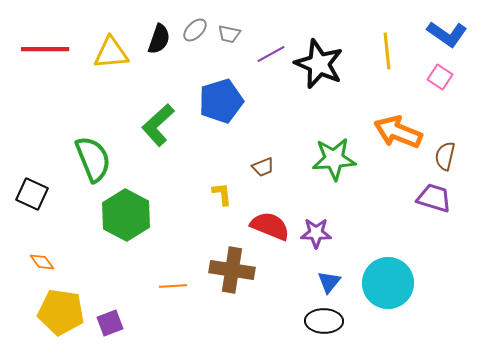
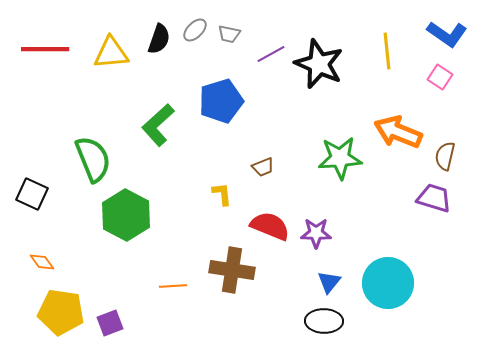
green star: moved 6 px right, 1 px up
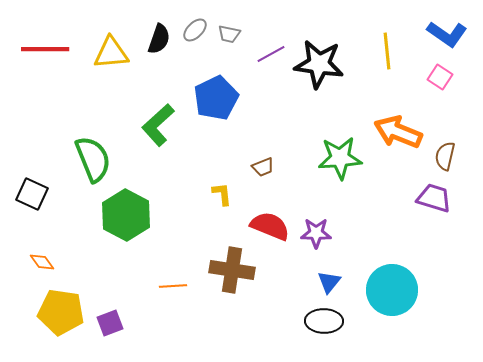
black star: rotated 15 degrees counterclockwise
blue pentagon: moved 5 px left, 3 px up; rotated 9 degrees counterclockwise
cyan circle: moved 4 px right, 7 px down
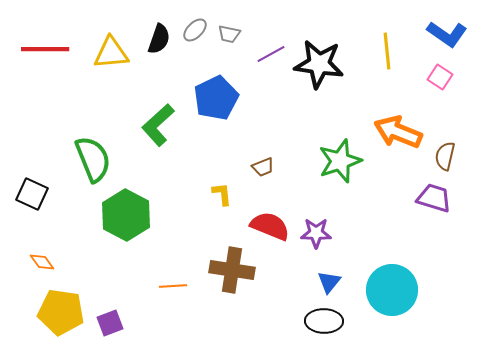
green star: moved 3 px down; rotated 15 degrees counterclockwise
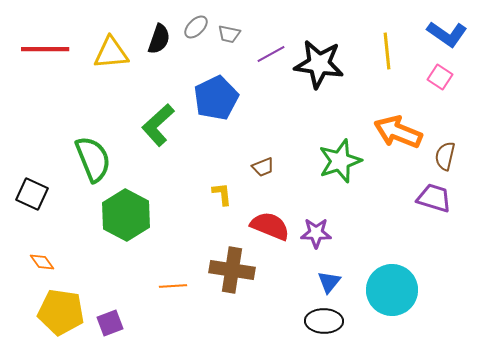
gray ellipse: moved 1 px right, 3 px up
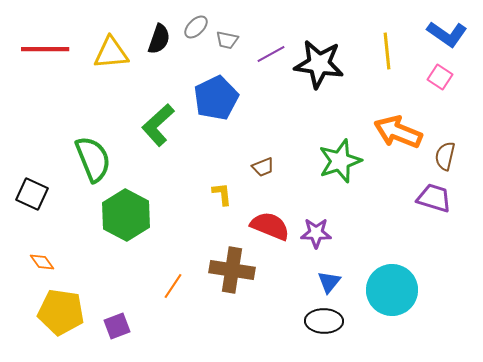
gray trapezoid: moved 2 px left, 6 px down
orange line: rotated 52 degrees counterclockwise
purple square: moved 7 px right, 3 px down
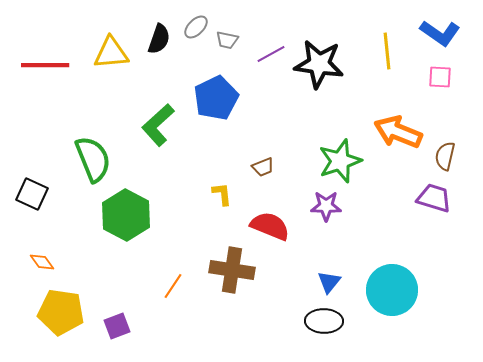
blue L-shape: moved 7 px left, 1 px up
red line: moved 16 px down
pink square: rotated 30 degrees counterclockwise
purple star: moved 10 px right, 27 px up
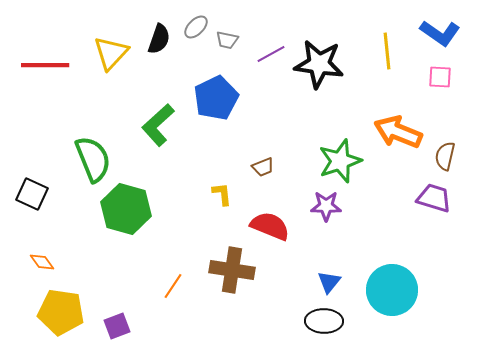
yellow triangle: rotated 42 degrees counterclockwise
green hexagon: moved 6 px up; rotated 12 degrees counterclockwise
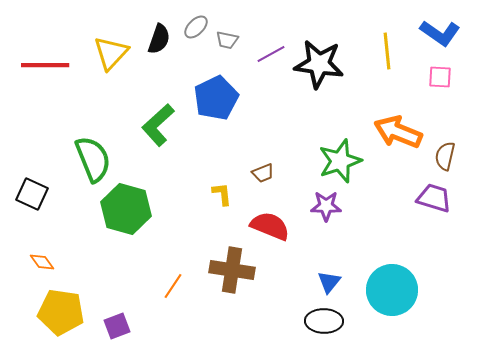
brown trapezoid: moved 6 px down
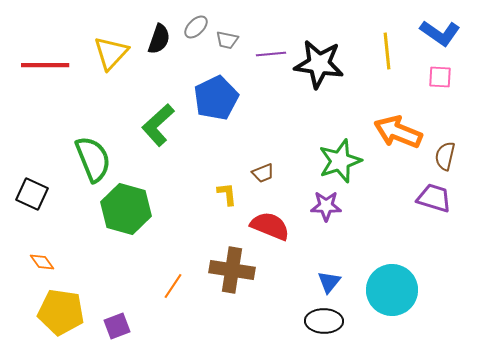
purple line: rotated 24 degrees clockwise
yellow L-shape: moved 5 px right
